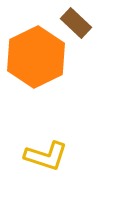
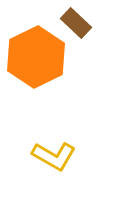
yellow L-shape: moved 8 px right; rotated 12 degrees clockwise
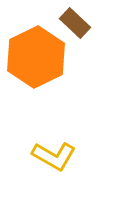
brown rectangle: moved 1 px left
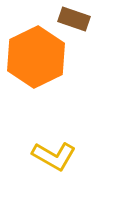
brown rectangle: moved 1 px left, 4 px up; rotated 24 degrees counterclockwise
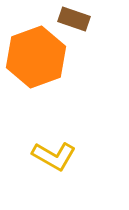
orange hexagon: rotated 6 degrees clockwise
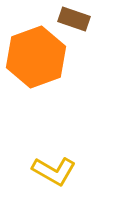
yellow L-shape: moved 15 px down
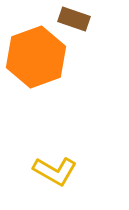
yellow L-shape: moved 1 px right
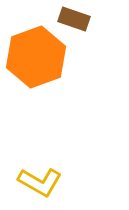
yellow L-shape: moved 15 px left, 11 px down
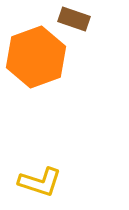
yellow L-shape: rotated 12 degrees counterclockwise
